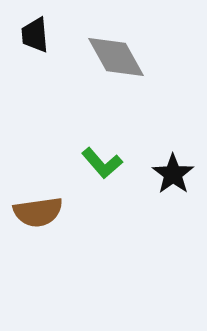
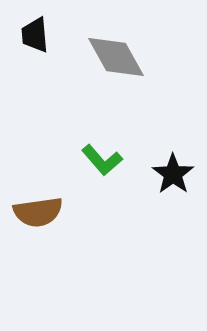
green L-shape: moved 3 px up
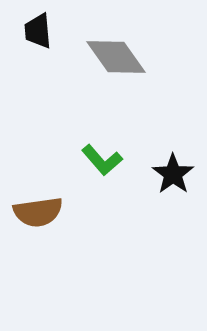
black trapezoid: moved 3 px right, 4 px up
gray diamond: rotated 6 degrees counterclockwise
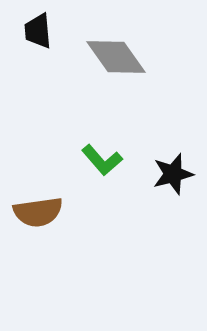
black star: rotated 21 degrees clockwise
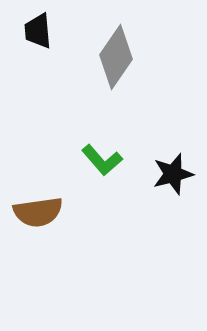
gray diamond: rotated 70 degrees clockwise
